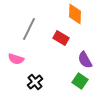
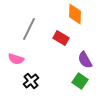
black cross: moved 4 px left, 1 px up
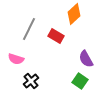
orange diamond: moved 1 px left; rotated 45 degrees clockwise
red rectangle: moved 5 px left, 2 px up
purple semicircle: moved 1 px right, 1 px up
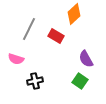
black cross: moved 4 px right; rotated 28 degrees clockwise
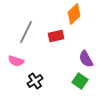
gray line: moved 3 px left, 3 px down
red rectangle: rotated 42 degrees counterclockwise
pink semicircle: moved 2 px down
black cross: rotated 21 degrees counterclockwise
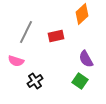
orange diamond: moved 8 px right
